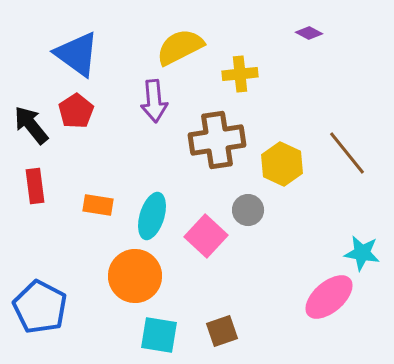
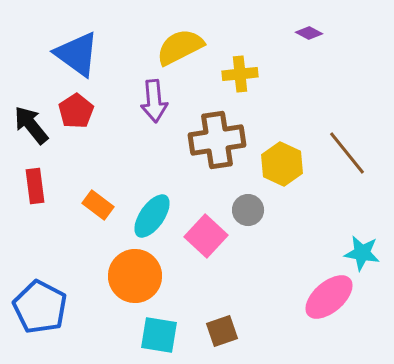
orange rectangle: rotated 28 degrees clockwise
cyan ellipse: rotated 18 degrees clockwise
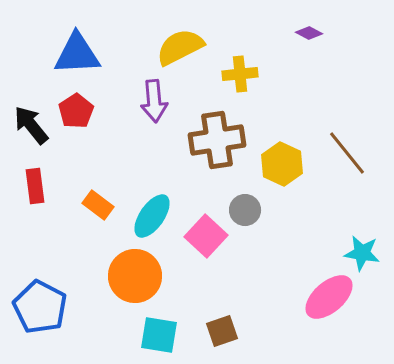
blue triangle: rotated 39 degrees counterclockwise
gray circle: moved 3 px left
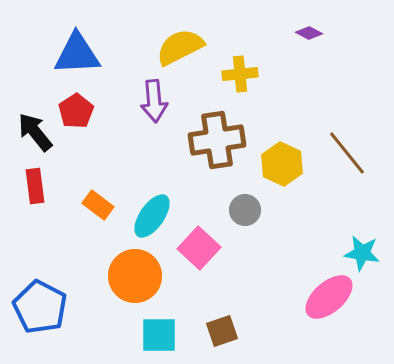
black arrow: moved 4 px right, 7 px down
pink square: moved 7 px left, 12 px down
cyan square: rotated 9 degrees counterclockwise
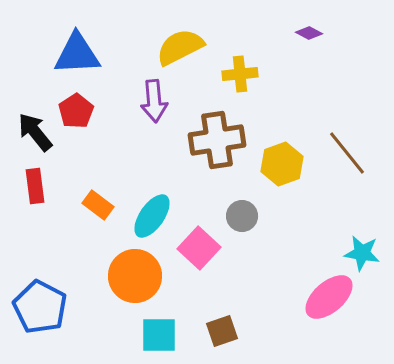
yellow hexagon: rotated 15 degrees clockwise
gray circle: moved 3 px left, 6 px down
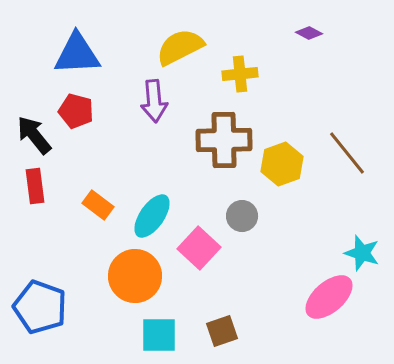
red pentagon: rotated 24 degrees counterclockwise
black arrow: moved 1 px left, 3 px down
brown cross: moved 7 px right; rotated 8 degrees clockwise
cyan star: rotated 9 degrees clockwise
blue pentagon: rotated 8 degrees counterclockwise
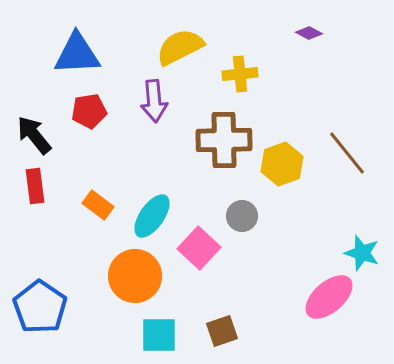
red pentagon: moved 13 px right; rotated 24 degrees counterclockwise
blue pentagon: rotated 14 degrees clockwise
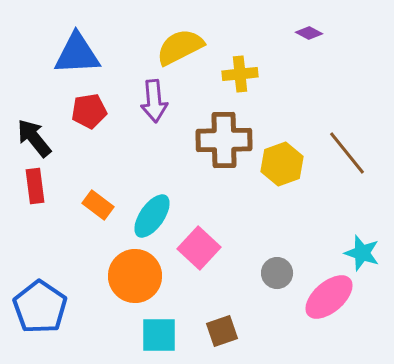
black arrow: moved 3 px down
gray circle: moved 35 px right, 57 px down
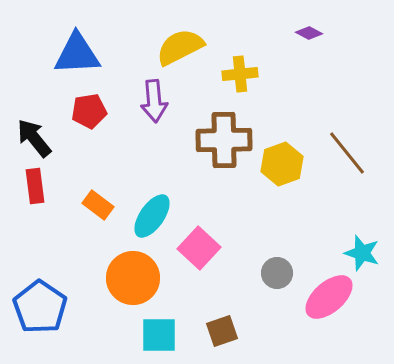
orange circle: moved 2 px left, 2 px down
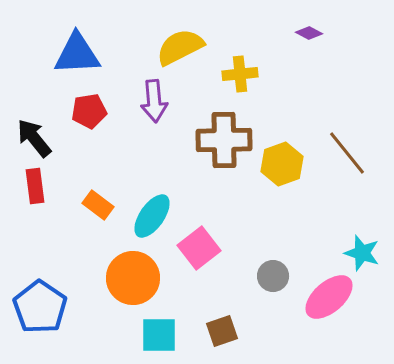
pink square: rotated 9 degrees clockwise
gray circle: moved 4 px left, 3 px down
